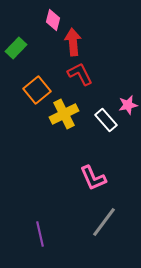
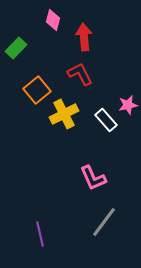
red arrow: moved 11 px right, 5 px up
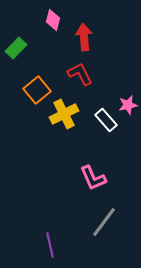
purple line: moved 10 px right, 11 px down
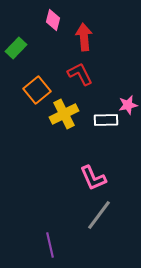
white rectangle: rotated 50 degrees counterclockwise
gray line: moved 5 px left, 7 px up
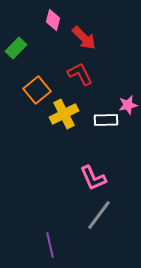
red arrow: moved 1 px down; rotated 140 degrees clockwise
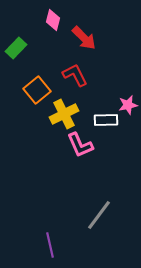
red L-shape: moved 5 px left, 1 px down
pink L-shape: moved 13 px left, 33 px up
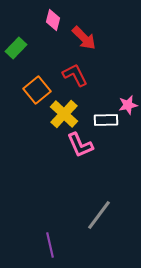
yellow cross: rotated 20 degrees counterclockwise
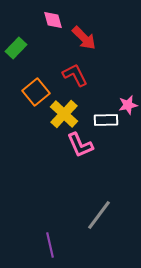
pink diamond: rotated 30 degrees counterclockwise
orange square: moved 1 px left, 2 px down
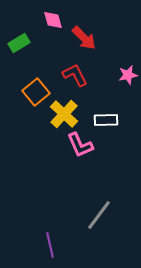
green rectangle: moved 3 px right, 5 px up; rotated 15 degrees clockwise
pink star: moved 30 px up
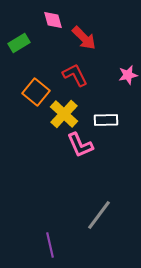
orange square: rotated 12 degrees counterclockwise
